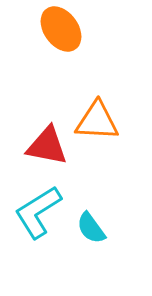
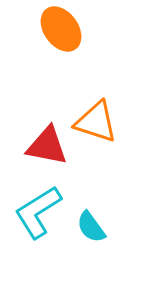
orange triangle: moved 1 px left, 1 px down; rotated 15 degrees clockwise
cyan semicircle: moved 1 px up
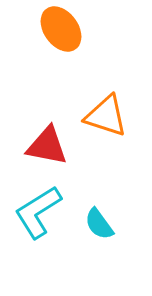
orange triangle: moved 10 px right, 6 px up
cyan semicircle: moved 8 px right, 3 px up
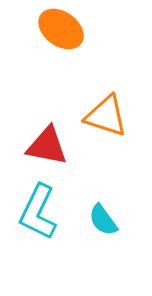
orange ellipse: rotated 18 degrees counterclockwise
cyan L-shape: rotated 32 degrees counterclockwise
cyan semicircle: moved 4 px right, 4 px up
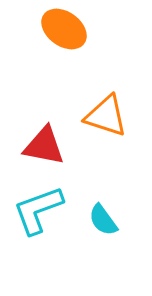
orange ellipse: moved 3 px right
red triangle: moved 3 px left
cyan L-shape: moved 2 px up; rotated 44 degrees clockwise
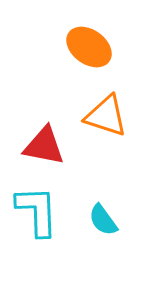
orange ellipse: moved 25 px right, 18 px down
cyan L-shape: moved 1 px left, 1 px down; rotated 108 degrees clockwise
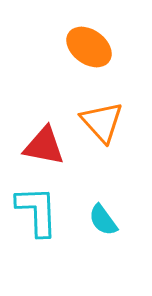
orange triangle: moved 4 px left, 6 px down; rotated 30 degrees clockwise
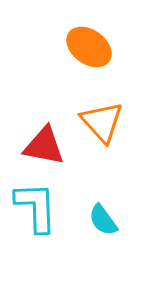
cyan L-shape: moved 1 px left, 4 px up
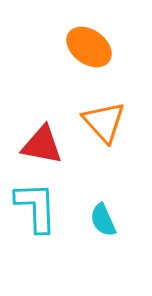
orange triangle: moved 2 px right
red triangle: moved 2 px left, 1 px up
cyan semicircle: rotated 12 degrees clockwise
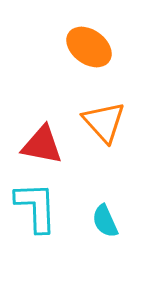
cyan semicircle: moved 2 px right, 1 px down
